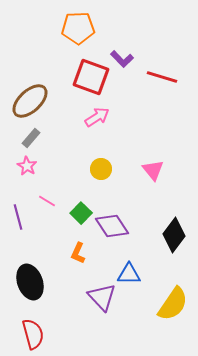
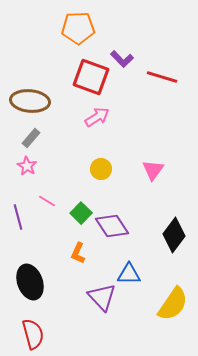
brown ellipse: rotated 48 degrees clockwise
pink triangle: rotated 15 degrees clockwise
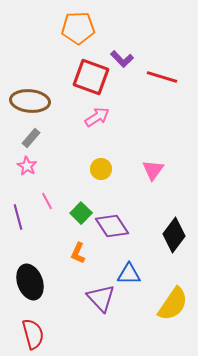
pink line: rotated 30 degrees clockwise
purple triangle: moved 1 px left, 1 px down
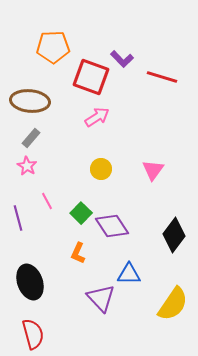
orange pentagon: moved 25 px left, 19 px down
purple line: moved 1 px down
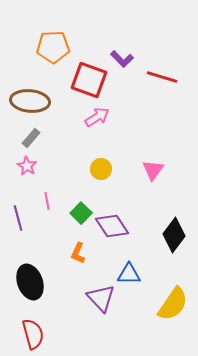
red square: moved 2 px left, 3 px down
pink line: rotated 18 degrees clockwise
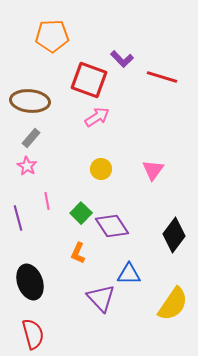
orange pentagon: moved 1 px left, 11 px up
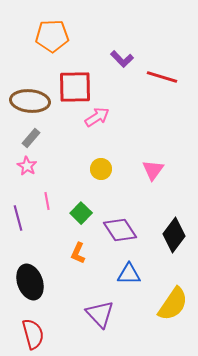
red square: moved 14 px left, 7 px down; rotated 21 degrees counterclockwise
purple diamond: moved 8 px right, 4 px down
purple triangle: moved 1 px left, 16 px down
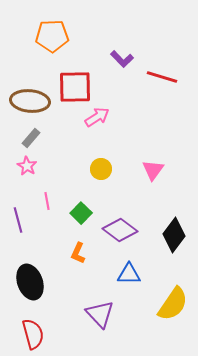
purple line: moved 2 px down
purple diamond: rotated 20 degrees counterclockwise
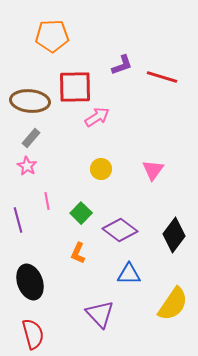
purple L-shape: moved 6 px down; rotated 65 degrees counterclockwise
